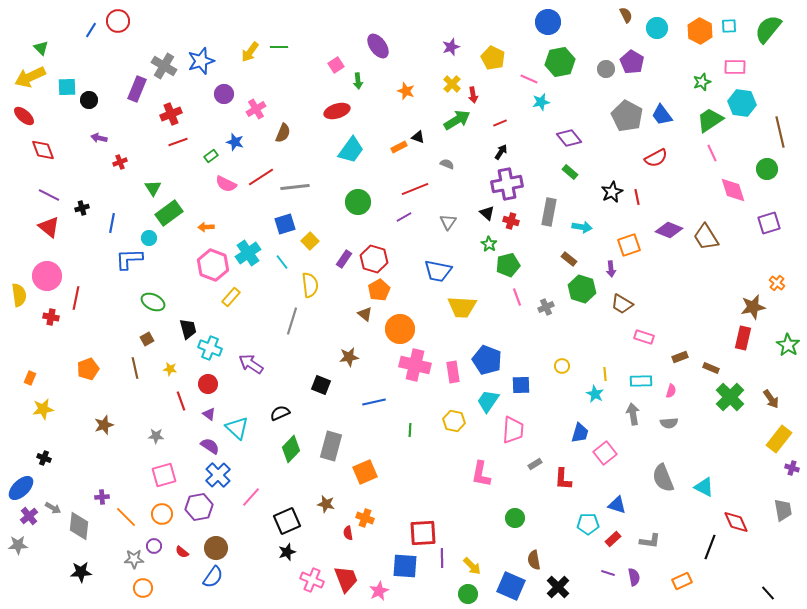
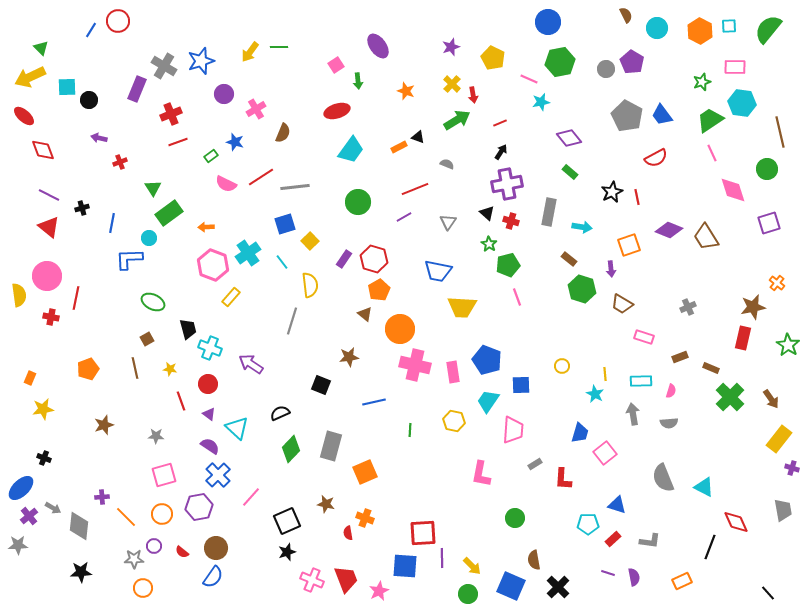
gray cross at (546, 307): moved 142 px right
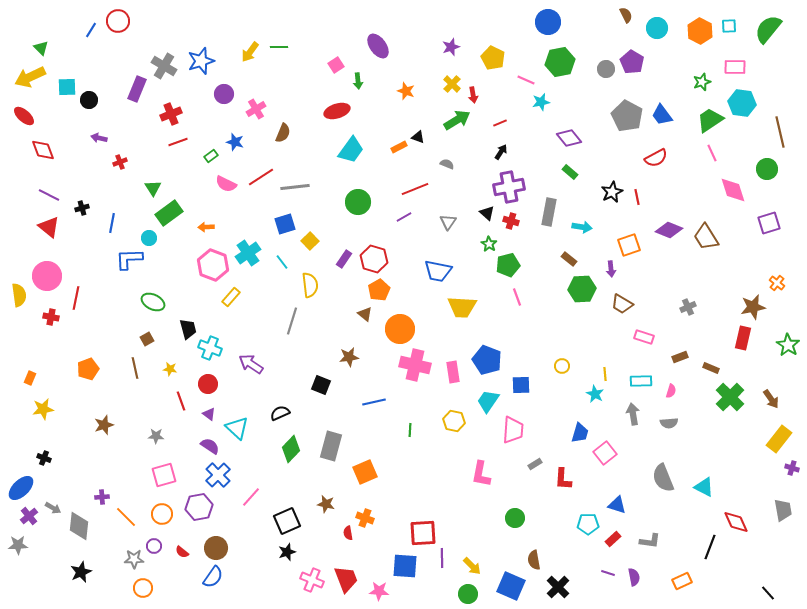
pink line at (529, 79): moved 3 px left, 1 px down
purple cross at (507, 184): moved 2 px right, 3 px down
green hexagon at (582, 289): rotated 20 degrees counterclockwise
black star at (81, 572): rotated 20 degrees counterclockwise
pink star at (379, 591): rotated 30 degrees clockwise
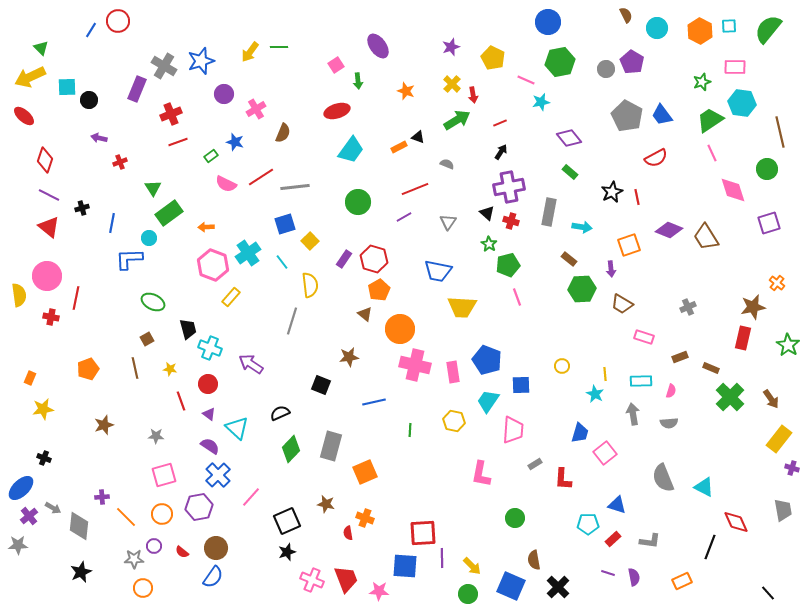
red diamond at (43, 150): moved 2 px right, 10 px down; rotated 40 degrees clockwise
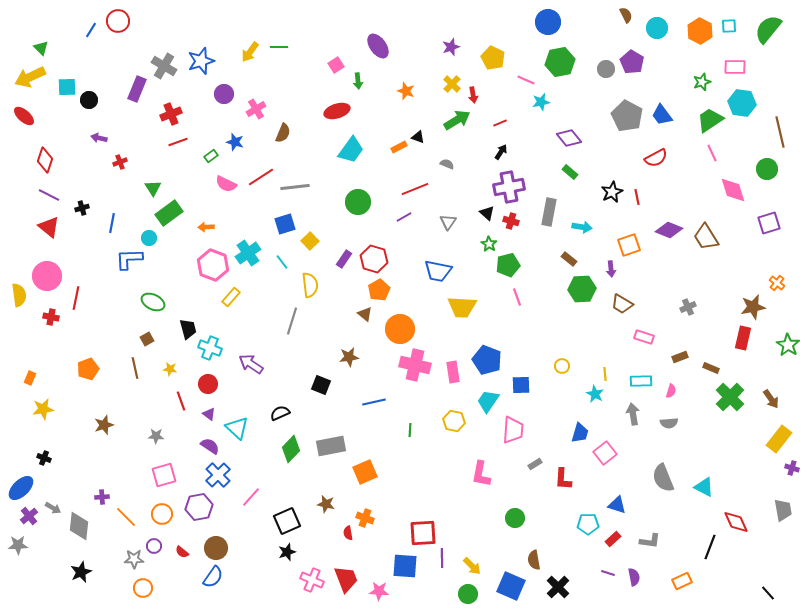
gray rectangle at (331, 446): rotated 64 degrees clockwise
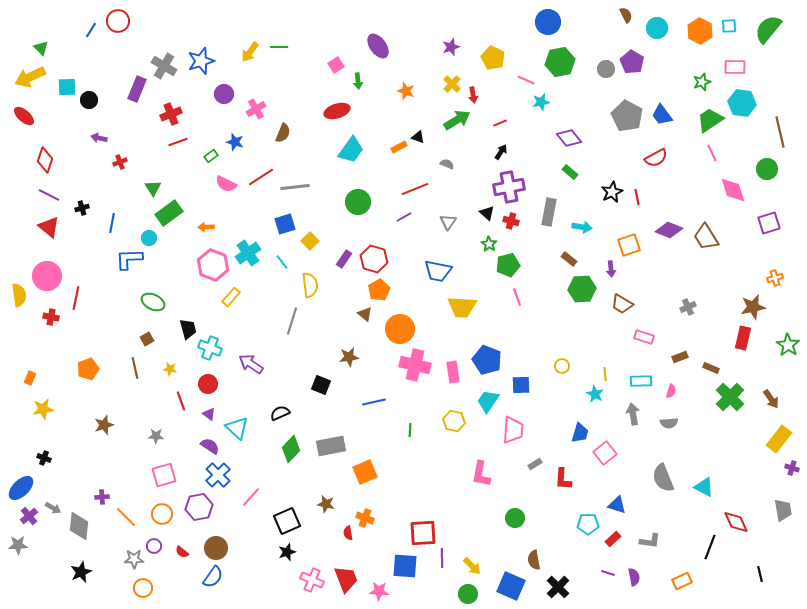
orange cross at (777, 283): moved 2 px left, 5 px up; rotated 35 degrees clockwise
black line at (768, 593): moved 8 px left, 19 px up; rotated 28 degrees clockwise
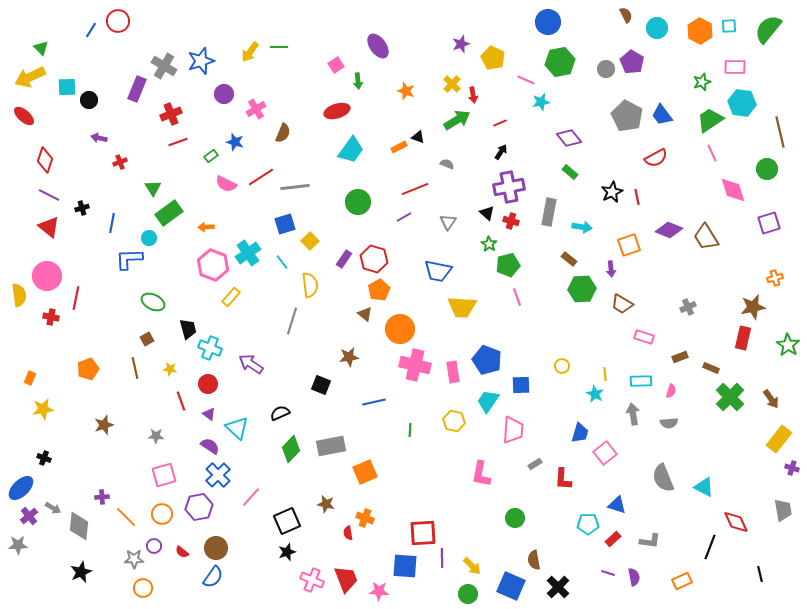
purple star at (451, 47): moved 10 px right, 3 px up
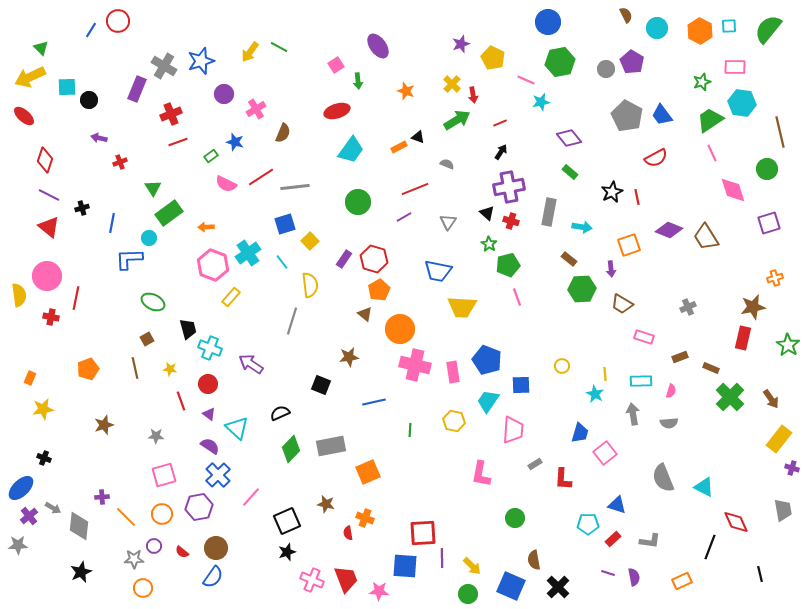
green line at (279, 47): rotated 30 degrees clockwise
orange square at (365, 472): moved 3 px right
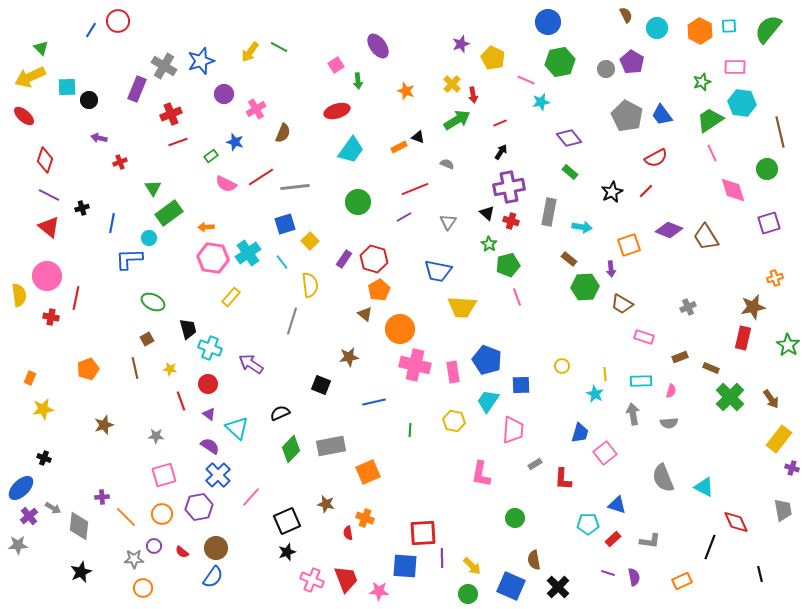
red line at (637, 197): moved 9 px right, 6 px up; rotated 56 degrees clockwise
pink hexagon at (213, 265): moved 7 px up; rotated 12 degrees counterclockwise
green hexagon at (582, 289): moved 3 px right, 2 px up
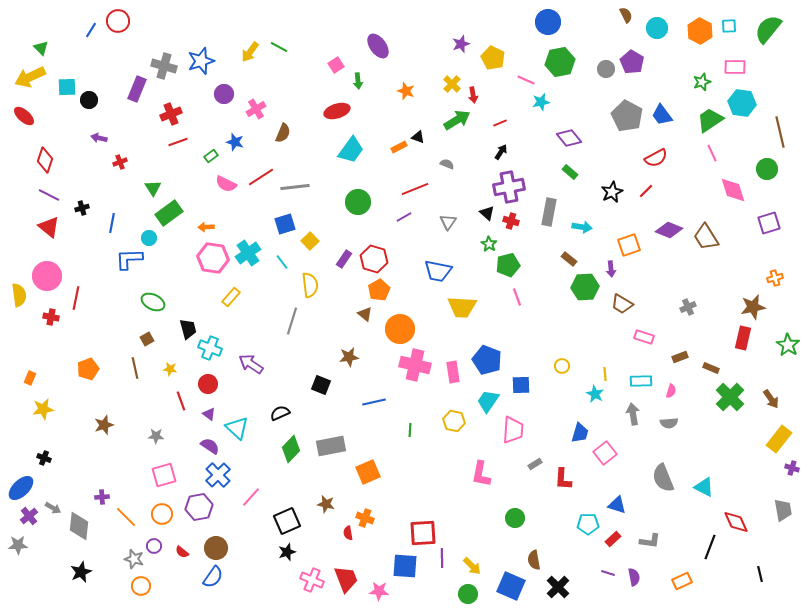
gray cross at (164, 66): rotated 15 degrees counterclockwise
gray star at (134, 559): rotated 18 degrees clockwise
orange circle at (143, 588): moved 2 px left, 2 px up
